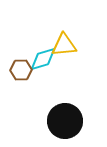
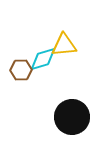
black circle: moved 7 px right, 4 px up
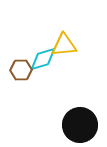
black circle: moved 8 px right, 8 px down
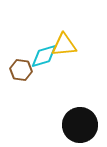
cyan diamond: moved 1 px right, 3 px up
brown hexagon: rotated 10 degrees clockwise
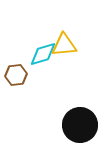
cyan diamond: moved 1 px left, 2 px up
brown hexagon: moved 5 px left, 5 px down; rotated 15 degrees counterclockwise
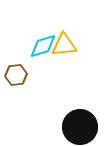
cyan diamond: moved 8 px up
black circle: moved 2 px down
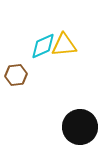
cyan diamond: rotated 8 degrees counterclockwise
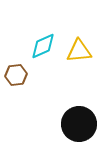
yellow triangle: moved 15 px right, 6 px down
black circle: moved 1 px left, 3 px up
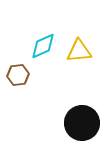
brown hexagon: moved 2 px right
black circle: moved 3 px right, 1 px up
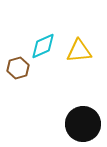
brown hexagon: moved 7 px up; rotated 10 degrees counterclockwise
black circle: moved 1 px right, 1 px down
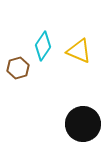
cyan diamond: rotated 32 degrees counterclockwise
yellow triangle: rotated 28 degrees clockwise
